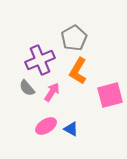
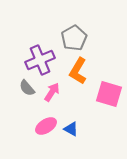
pink square: moved 1 px left, 1 px up; rotated 32 degrees clockwise
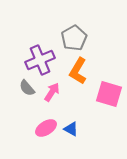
pink ellipse: moved 2 px down
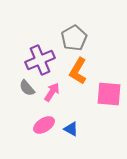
pink square: rotated 12 degrees counterclockwise
pink ellipse: moved 2 px left, 3 px up
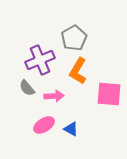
pink arrow: moved 2 px right, 4 px down; rotated 54 degrees clockwise
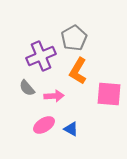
purple cross: moved 1 px right, 4 px up
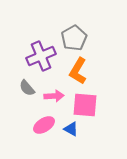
pink square: moved 24 px left, 11 px down
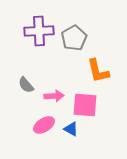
purple cross: moved 2 px left, 25 px up; rotated 20 degrees clockwise
orange L-shape: moved 20 px right; rotated 44 degrees counterclockwise
gray semicircle: moved 1 px left, 3 px up
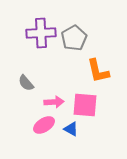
purple cross: moved 2 px right, 2 px down
gray semicircle: moved 2 px up
pink arrow: moved 6 px down
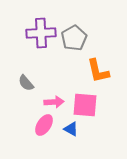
pink ellipse: rotated 25 degrees counterclockwise
